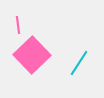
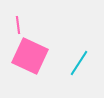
pink square: moved 2 px left, 1 px down; rotated 21 degrees counterclockwise
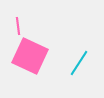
pink line: moved 1 px down
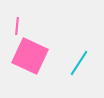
pink line: moved 1 px left; rotated 12 degrees clockwise
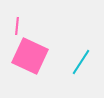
cyan line: moved 2 px right, 1 px up
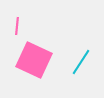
pink square: moved 4 px right, 4 px down
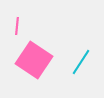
pink square: rotated 9 degrees clockwise
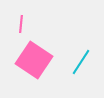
pink line: moved 4 px right, 2 px up
